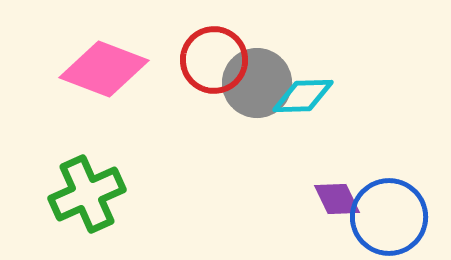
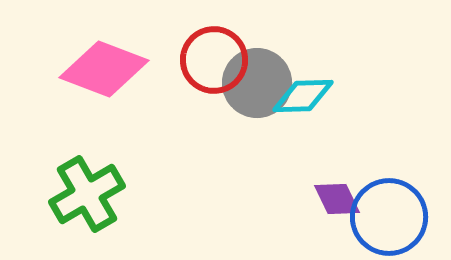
green cross: rotated 6 degrees counterclockwise
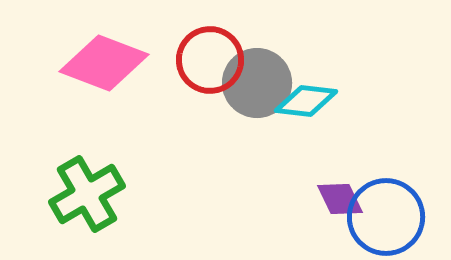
red circle: moved 4 px left
pink diamond: moved 6 px up
cyan diamond: moved 3 px right, 5 px down; rotated 8 degrees clockwise
purple diamond: moved 3 px right
blue circle: moved 3 px left
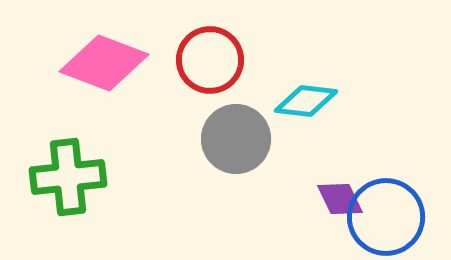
gray circle: moved 21 px left, 56 px down
green cross: moved 19 px left, 17 px up; rotated 24 degrees clockwise
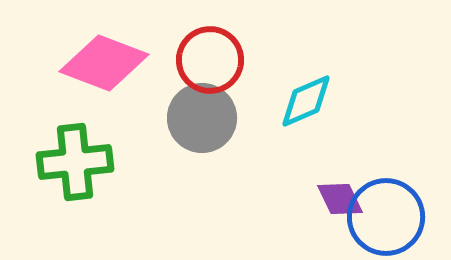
cyan diamond: rotated 30 degrees counterclockwise
gray circle: moved 34 px left, 21 px up
green cross: moved 7 px right, 15 px up
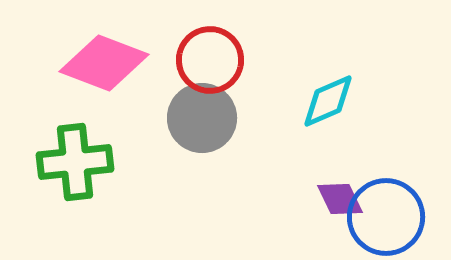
cyan diamond: moved 22 px right
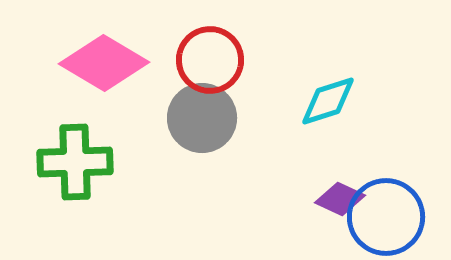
pink diamond: rotated 10 degrees clockwise
cyan diamond: rotated 6 degrees clockwise
green cross: rotated 4 degrees clockwise
purple diamond: rotated 39 degrees counterclockwise
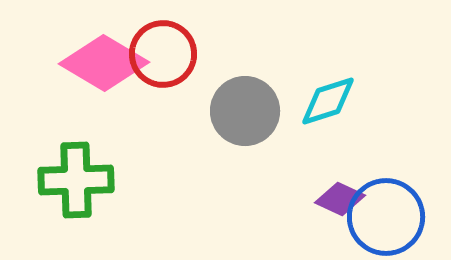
red circle: moved 47 px left, 6 px up
gray circle: moved 43 px right, 7 px up
green cross: moved 1 px right, 18 px down
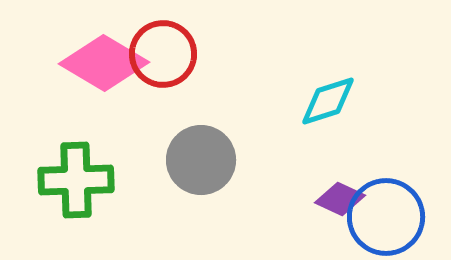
gray circle: moved 44 px left, 49 px down
